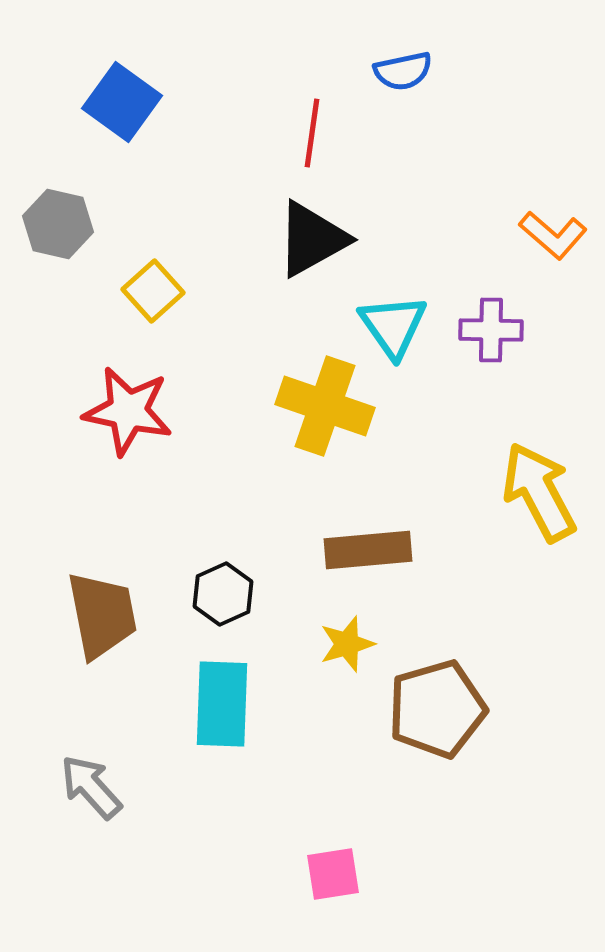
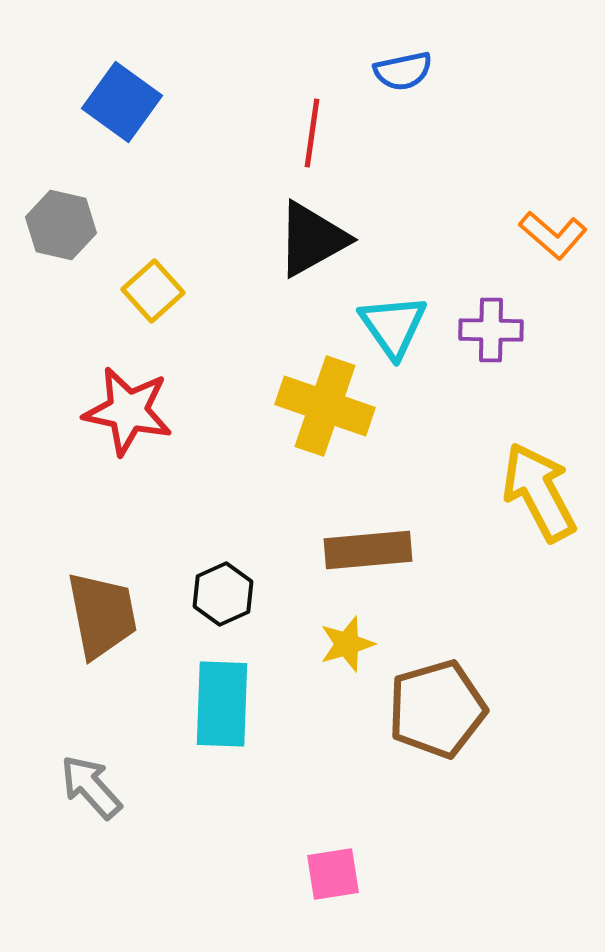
gray hexagon: moved 3 px right, 1 px down
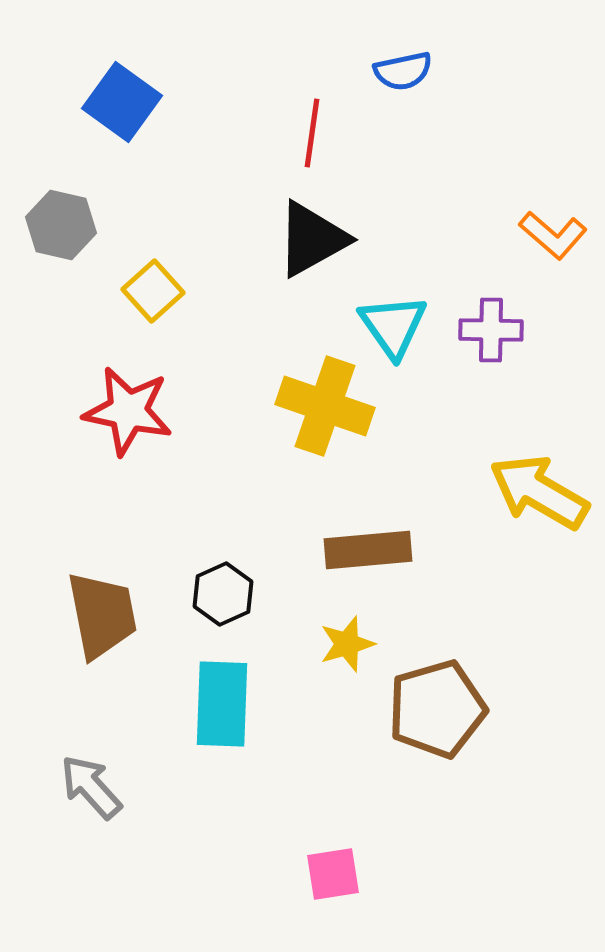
yellow arrow: rotated 32 degrees counterclockwise
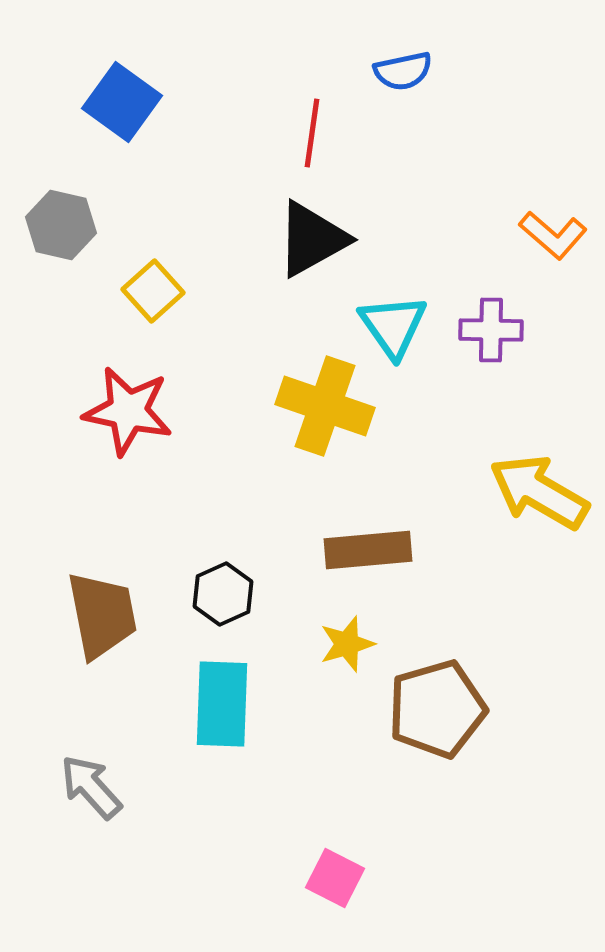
pink square: moved 2 px right, 4 px down; rotated 36 degrees clockwise
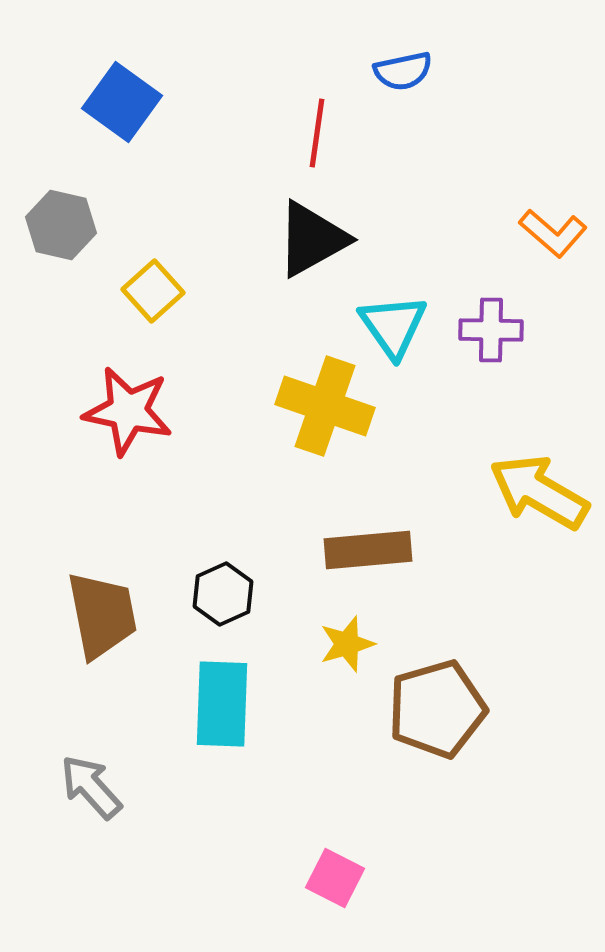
red line: moved 5 px right
orange L-shape: moved 2 px up
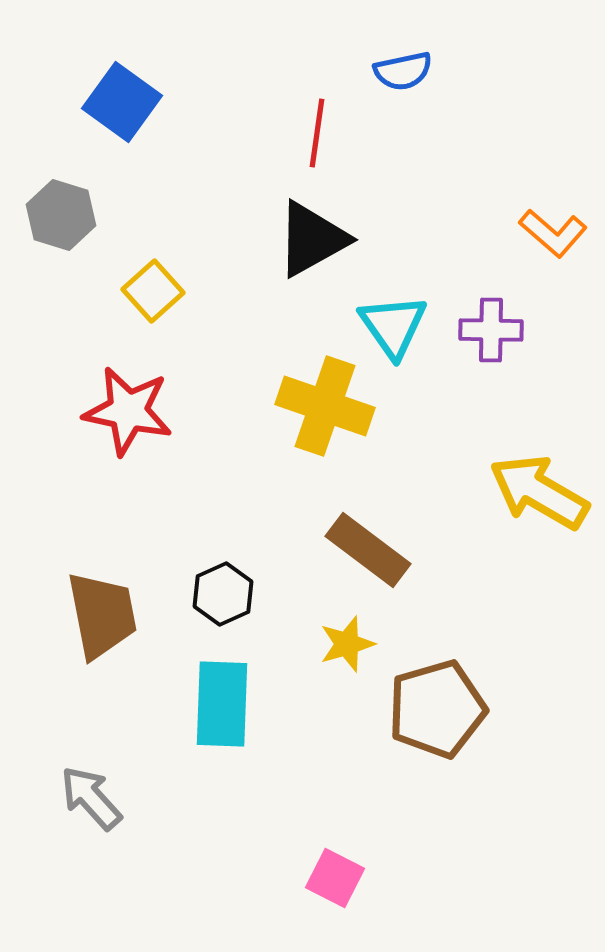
gray hexagon: moved 10 px up; rotated 4 degrees clockwise
brown rectangle: rotated 42 degrees clockwise
gray arrow: moved 11 px down
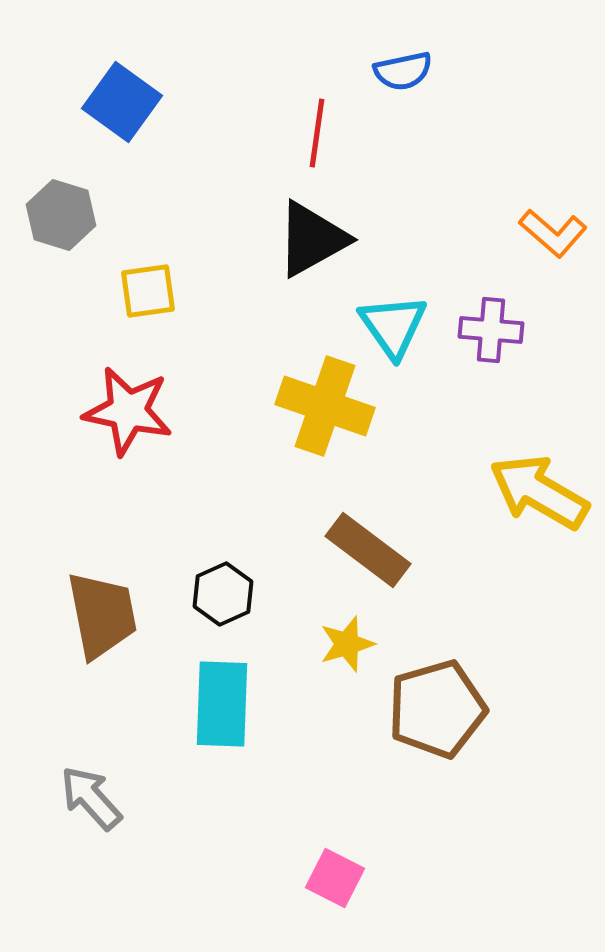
yellow square: moved 5 px left; rotated 34 degrees clockwise
purple cross: rotated 4 degrees clockwise
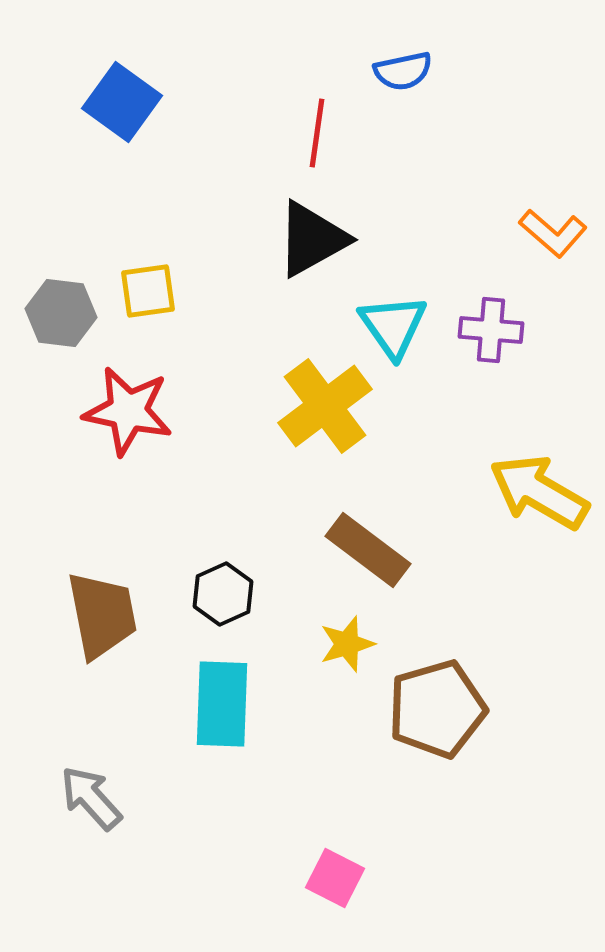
gray hexagon: moved 98 px down; rotated 10 degrees counterclockwise
yellow cross: rotated 34 degrees clockwise
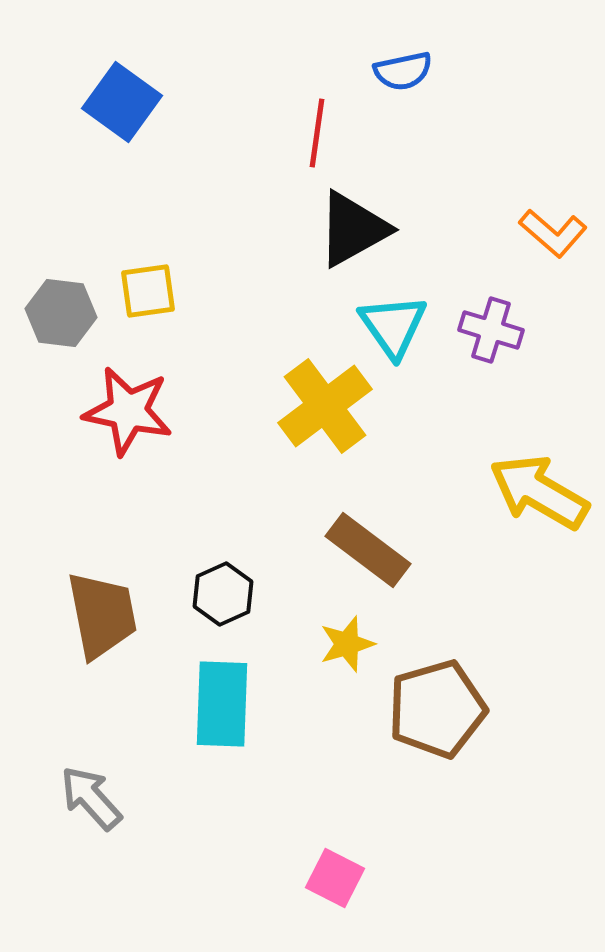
black triangle: moved 41 px right, 10 px up
purple cross: rotated 12 degrees clockwise
